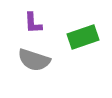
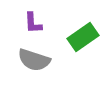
green rectangle: rotated 16 degrees counterclockwise
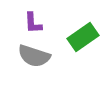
gray semicircle: moved 4 px up
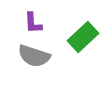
green rectangle: rotated 8 degrees counterclockwise
